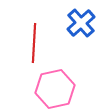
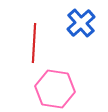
pink hexagon: rotated 21 degrees clockwise
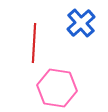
pink hexagon: moved 2 px right, 1 px up
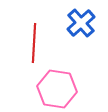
pink hexagon: moved 1 px down
